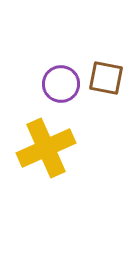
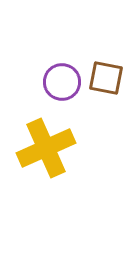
purple circle: moved 1 px right, 2 px up
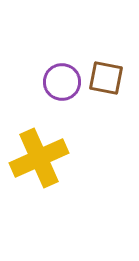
yellow cross: moved 7 px left, 10 px down
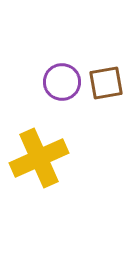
brown square: moved 5 px down; rotated 21 degrees counterclockwise
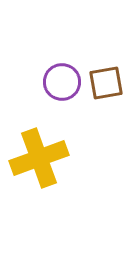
yellow cross: rotated 4 degrees clockwise
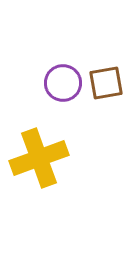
purple circle: moved 1 px right, 1 px down
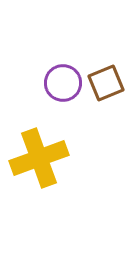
brown square: rotated 12 degrees counterclockwise
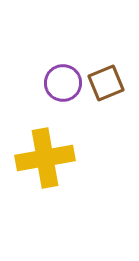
yellow cross: moved 6 px right; rotated 10 degrees clockwise
